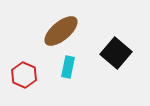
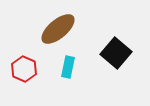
brown ellipse: moved 3 px left, 2 px up
red hexagon: moved 6 px up
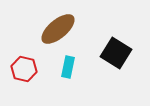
black square: rotated 8 degrees counterclockwise
red hexagon: rotated 10 degrees counterclockwise
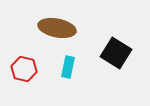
brown ellipse: moved 1 px left, 1 px up; rotated 51 degrees clockwise
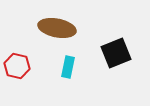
black square: rotated 36 degrees clockwise
red hexagon: moved 7 px left, 3 px up
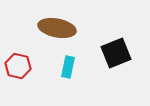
red hexagon: moved 1 px right
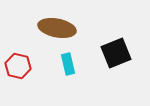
cyan rectangle: moved 3 px up; rotated 25 degrees counterclockwise
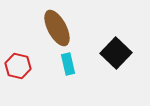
brown ellipse: rotated 51 degrees clockwise
black square: rotated 24 degrees counterclockwise
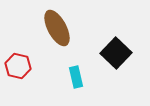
cyan rectangle: moved 8 px right, 13 px down
